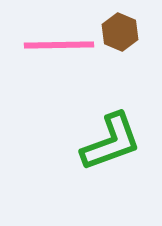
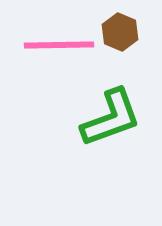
green L-shape: moved 24 px up
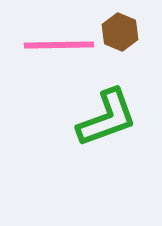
green L-shape: moved 4 px left
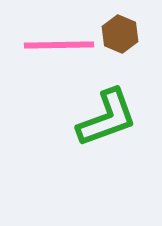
brown hexagon: moved 2 px down
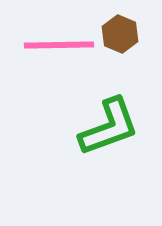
green L-shape: moved 2 px right, 9 px down
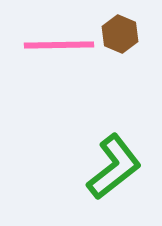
green L-shape: moved 5 px right, 40 px down; rotated 18 degrees counterclockwise
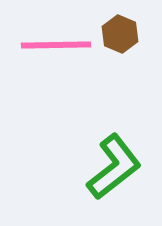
pink line: moved 3 px left
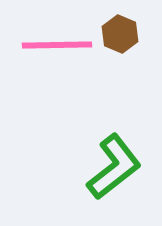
pink line: moved 1 px right
